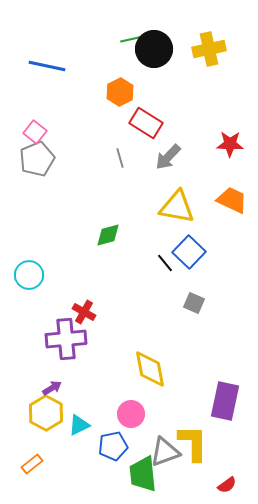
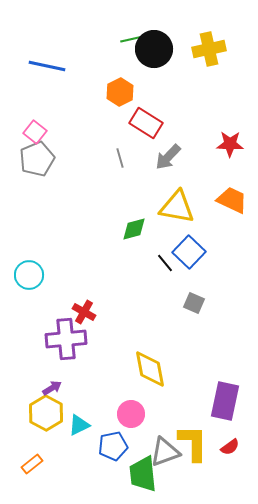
green diamond: moved 26 px right, 6 px up
red semicircle: moved 3 px right, 38 px up
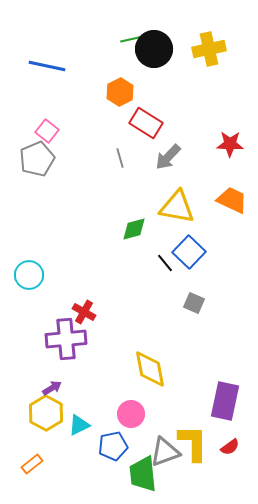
pink square: moved 12 px right, 1 px up
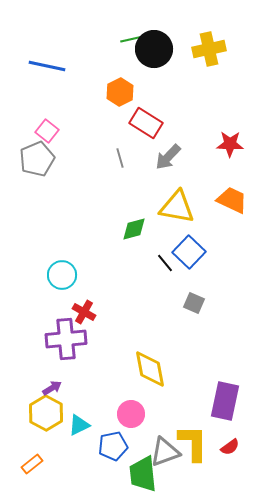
cyan circle: moved 33 px right
